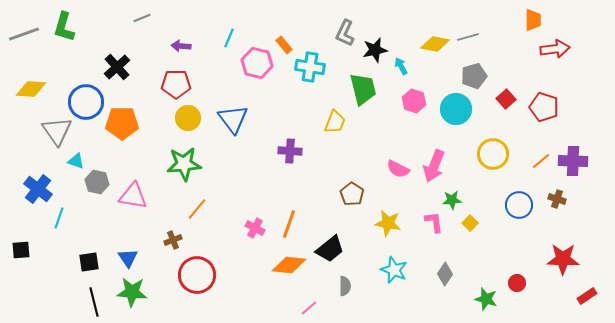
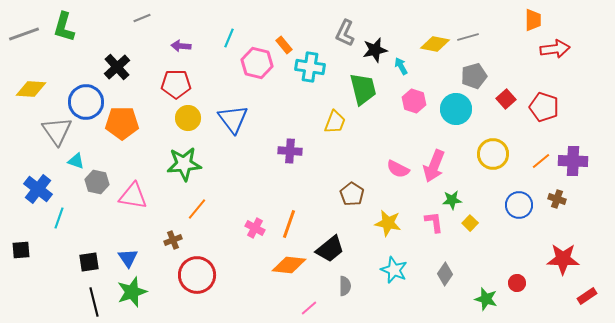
green star at (132, 292): rotated 24 degrees counterclockwise
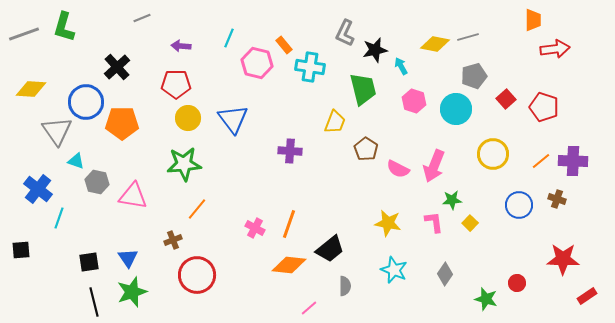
brown pentagon at (352, 194): moved 14 px right, 45 px up
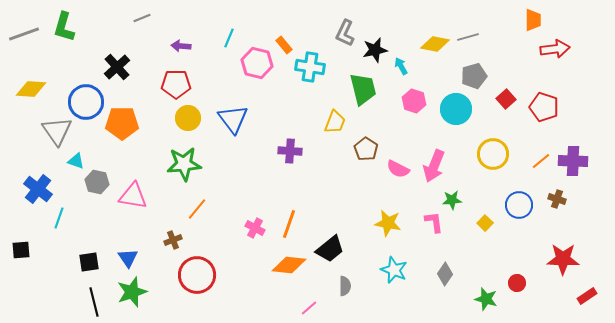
yellow square at (470, 223): moved 15 px right
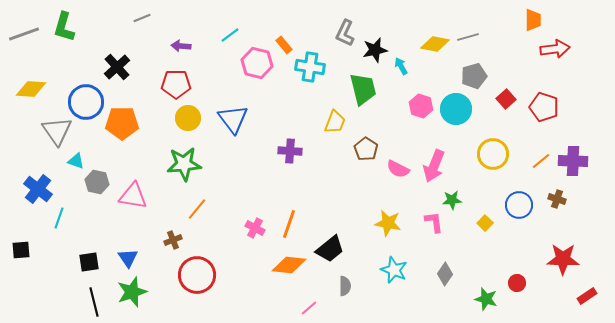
cyan line at (229, 38): moved 1 px right, 3 px up; rotated 30 degrees clockwise
pink hexagon at (414, 101): moved 7 px right, 5 px down
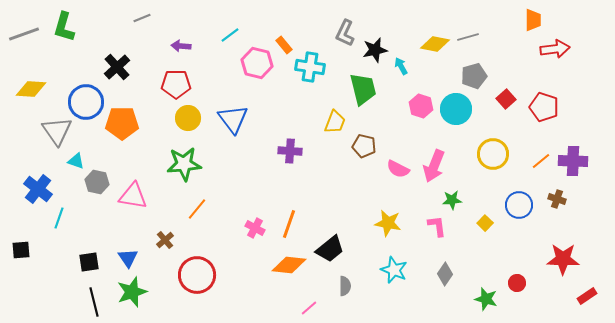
brown pentagon at (366, 149): moved 2 px left, 3 px up; rotated 20 degrees counterclockwise
pink L-shape at (434, 222): moved 3 px right, 4 px down
brown cross at (173, 240): moved 8 px left; rotated 18 degrees counterclockwise
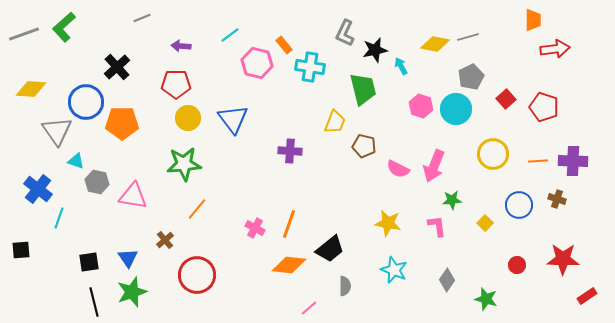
green L-shape at (64, 27): rotated 32 degrees clockwise
gray pentagon at (474, 76): moved 3 px left, 1 px down; rotated 10 degrees counterclockwise
orange line at (541, 161): moved 3 px left; rotated 36 degrees clockwise
gray diamond at (445, 274): moved 2 px right, 6 px down
red circle at (517, 283): moved 18 px up
